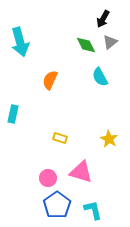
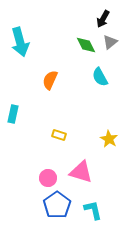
yellow rectangle: moved 1 px left, 3 px up
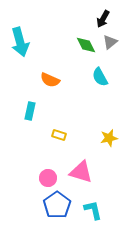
orange semicircle: rotated 90 degrees counterclockwise
cyan rectangle: moved 17 px right, 3 px up
yellow star: moved 1 px up; rotated 30 degrees clockwise
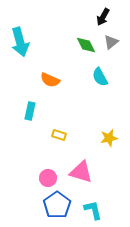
black arrow: moved 2 px up
gray triangle: moved 1 px right
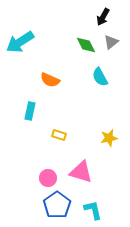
cyan arrow: rotated 72 degrees clockwise
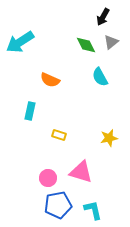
blue pentagon: moved 1 px right; rotated 24 degrees clockwise
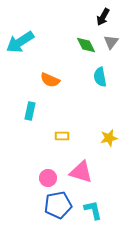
gray triangle: rotated 14 degrees counterclockwise
cyan semicircle: rotated 18 degrees clockwise
yellow rectangle: moved 3 px right, 1 px down; rotated 16 degrees counterclockwise
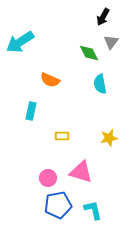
green diamond: moved 3 px right, 8 px down
cyan semicircle: moved 7 px down
cyan rectangle: moved 1 px right
